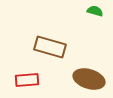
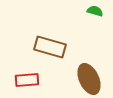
brown ellipse: rotated 48 degrees clockwise
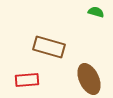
green semicircle: moved 1 px right, 1 px down
brown rectangle: moved 1 px left
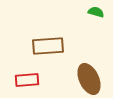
brown rectangle: moved 1 px left, 1 px up; rotated 20 degrees counterclockwise
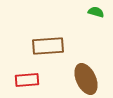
brown ellipse: moved 3 px left
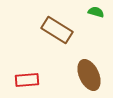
brown rectangle: moved 9 px right, 16 px up; rotated 36 degrees clockwise
brown ellipse: moved 3 px right, 4 px up
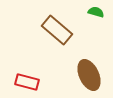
brown rectangle: rotated 8 degrees clockwise
red rectangle: moved 2 px down; rotated 20 degrees clockwise
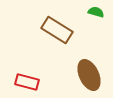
brown rectangle: rotated 8 degrees counterclockwise
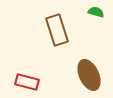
brown rectangle: rotated 40 degrees clockwise
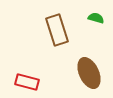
green semicircle: moved 6 px down
brown ellipse: moved 2 px up
